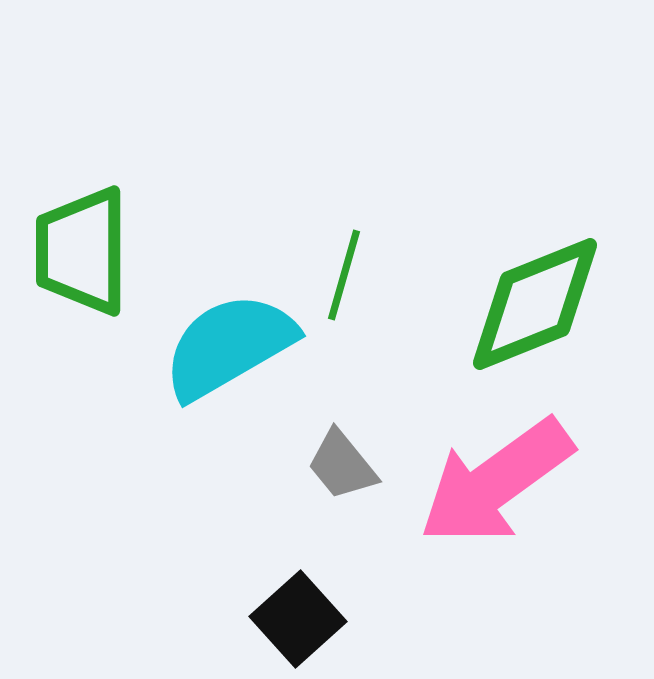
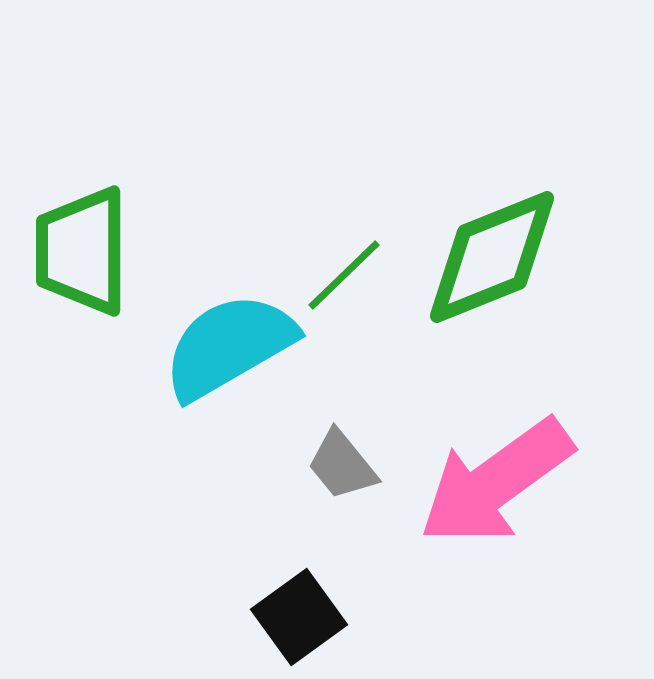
green line: rotated 30 degrees clockwise
green diamond: moved 43 px left, 47 px up
black square: moved 1 px right, 2 px up; rotated 6 degrees clockwise
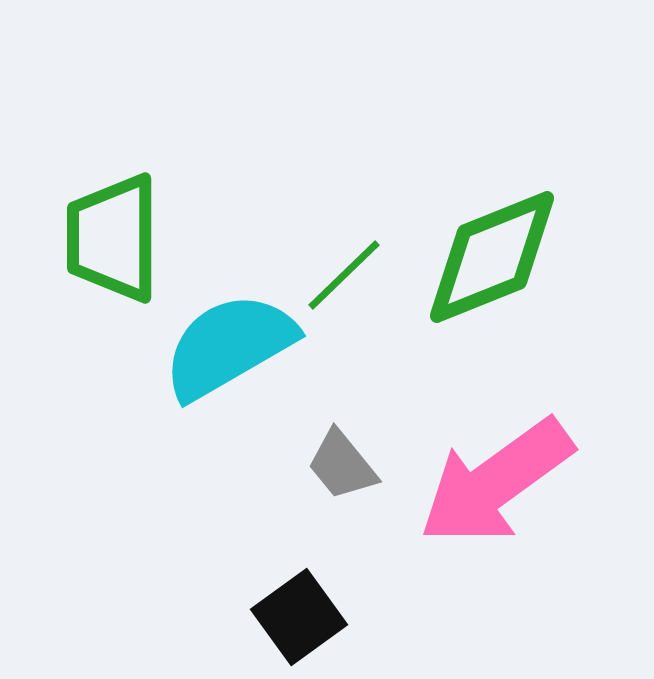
green trapezoid: moved 31 px right, 13 px up
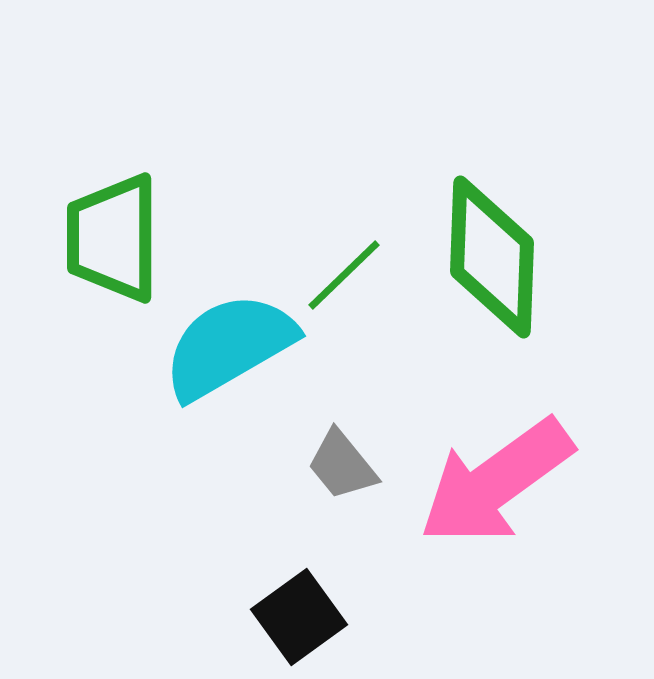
green diamond: rotated 66 degrees counterclockwise
